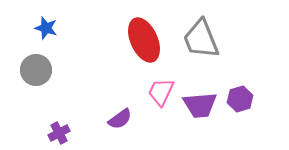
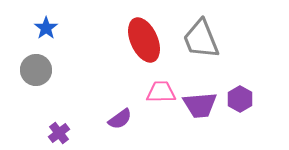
blue star: rotated 20 degrees clockwise
pink trapezoid: rotated 64 degrees clockwise
purple hexagon: rotated 15 degrees counterclockwise
purple cross: rotated 10 degrees counterclockwise
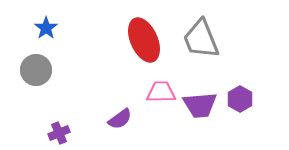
purple cross: rotated 15 degrees clockwise
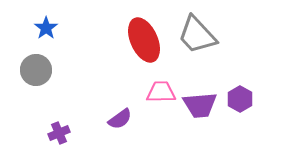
gray trapezoid: moved 4 px left, 4 px up; rotated 21 degrees counterclockwise
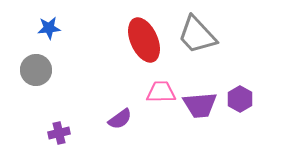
blue star: moved 3 px right; rotated 30 degrees clockwise
purple cross: rotated 10 degrees clockwise
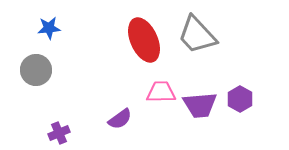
purple cross: rotated 10 degrees counterclockwise
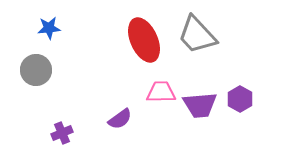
purple cross: moved 3 px right
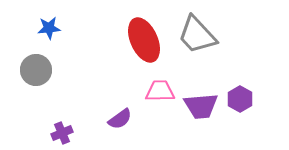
pink trapezoid: moved 1 px left, 1 px up
purple trapezoid: moved 1 px right, 1 px down
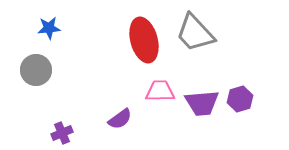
gray trapezoid: moved 2 px left, 2 px up
red ellipse: rotated 9 degrees clockwise
purple hexagon: rotated 15 degrees clockwise
purple trapezoid: moved 1 px right, 3 px up
